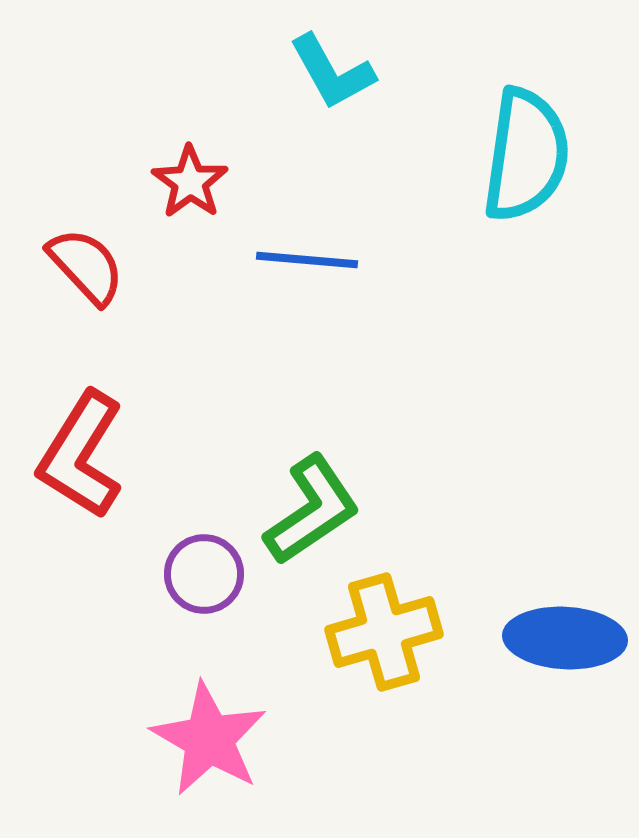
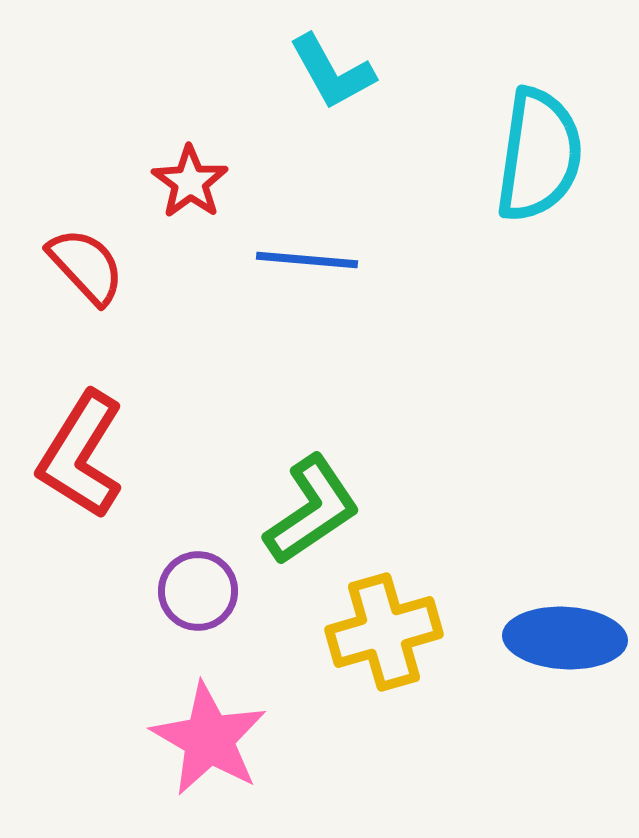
cyan semicircle: moved 13 px right
purple circle: moved 6 px left, 17 px down
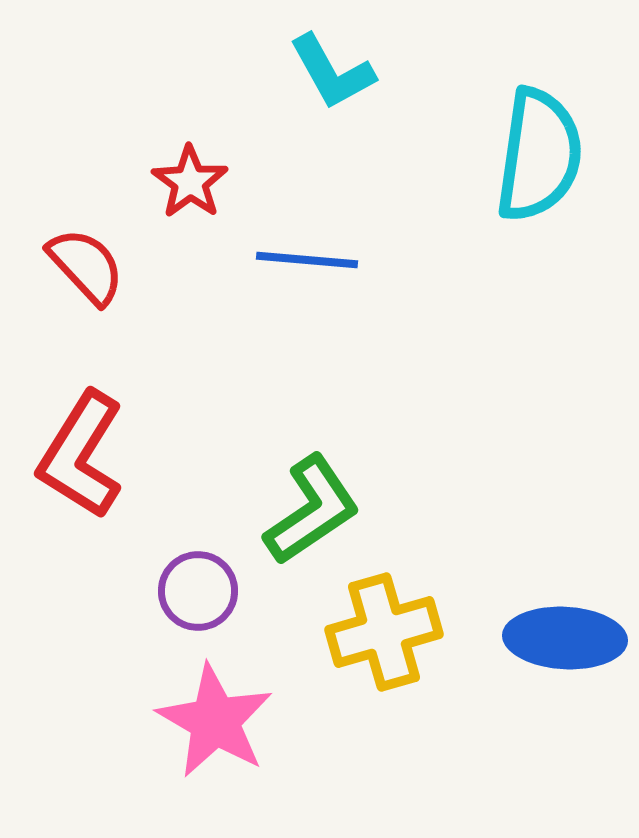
pink star: moved 6 px right, 18 px up
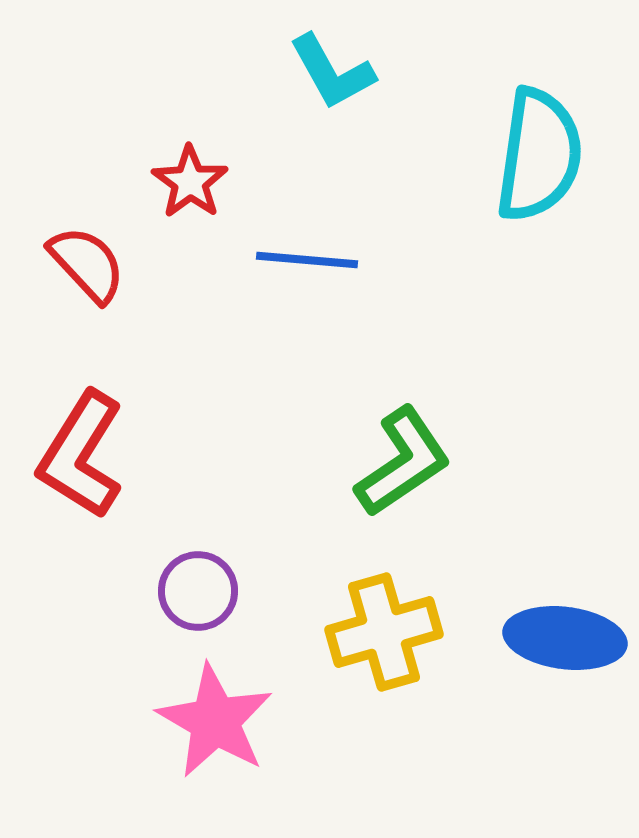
red semicircle: moved 1 px right, 2 px up
green L-shape: moved 91 px right, 48 px up
blue ellipse: rotated 4 degrees clockwise
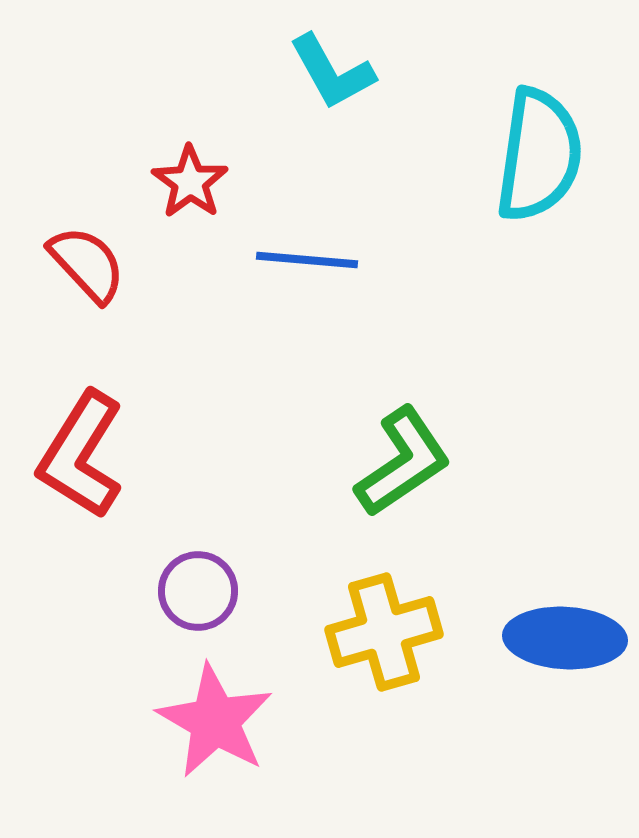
blue ellipse: rotated 4 degrees counterclockwise
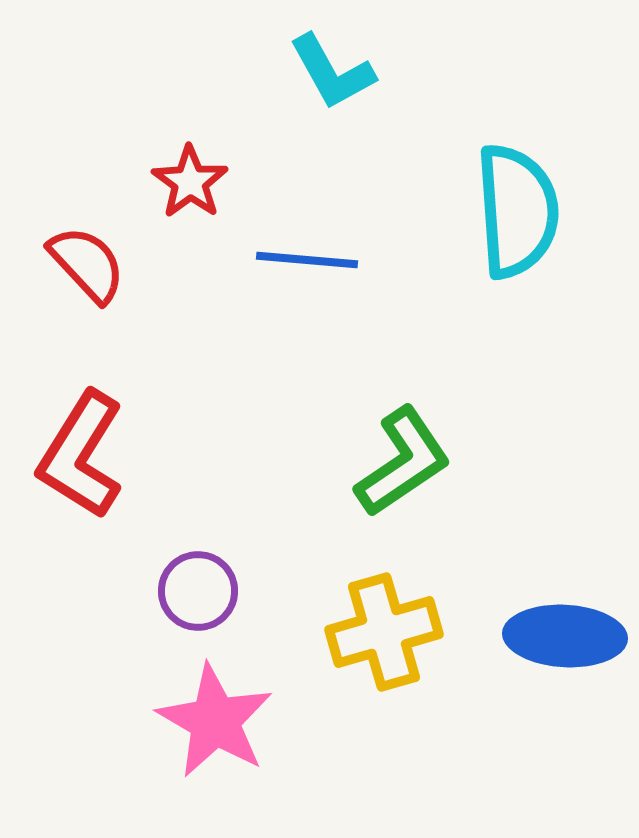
cyan semicircle: moved 22 px left, 56 px down; rotated 12 degrees counterclockwise
blue ellipse: moved 2 px up
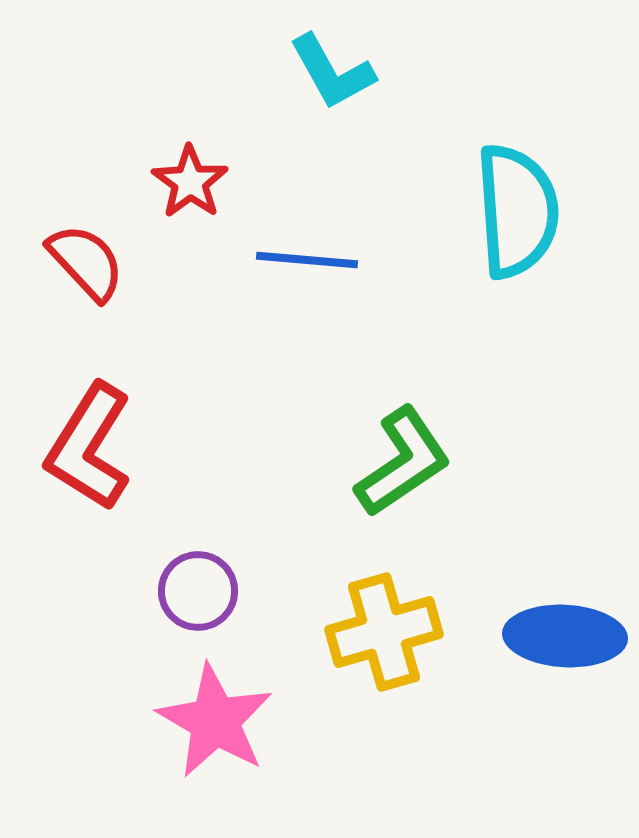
red semicircle: moved 1 px left, 2 px up
red L-shape: moved 8 px right, 8 px up
